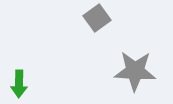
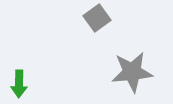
gray star: moved 3 px left, 1 px down; rotated 9 degrees counterclockwise
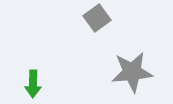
green arrow: moved 14 px right
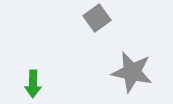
gray star: rotated 18 degrees clockwise
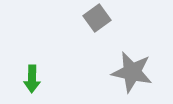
green arrow: moved 1 px left, 5 px up
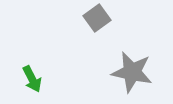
green arrow: rotated 28 degrees counterclockwise
